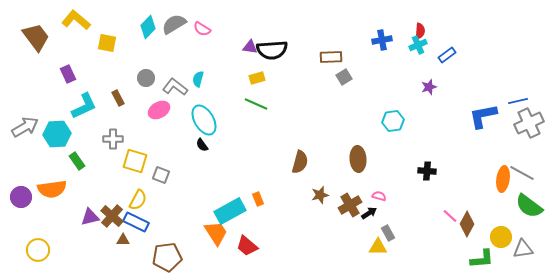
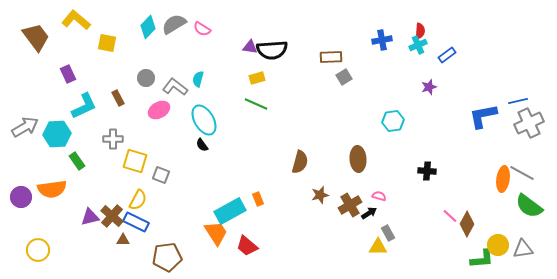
yellow circle at (501, 237): moved 3 px left, 8 px down
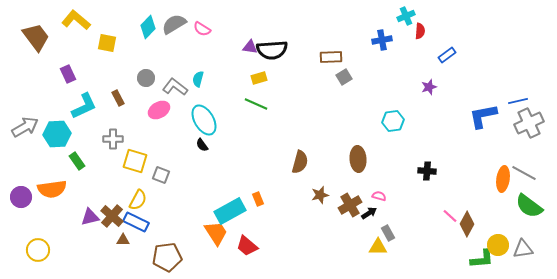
cyan cross at (418, 45): moved 12 px left, 29 px up
yellow rectangle at (257, 78): moved 2 px right
gray line at (522, 173): moved 2 px right
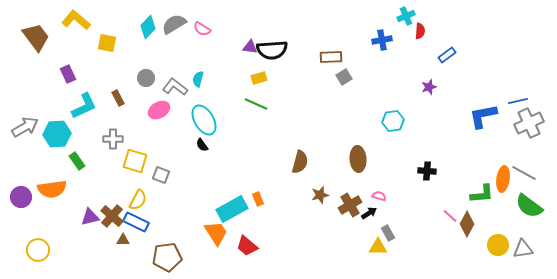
cyan rectangle at (230, 211): moved 2 px right, 2 px up
green L-shape at (482, 259): moved 65 px up
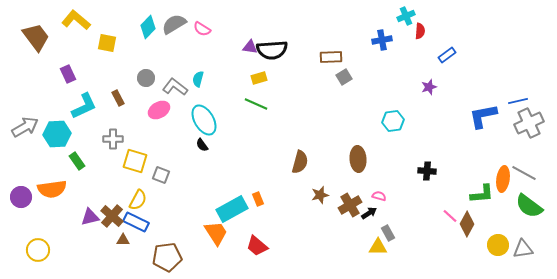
red trapezoid at (247, 246): moved 10 px right
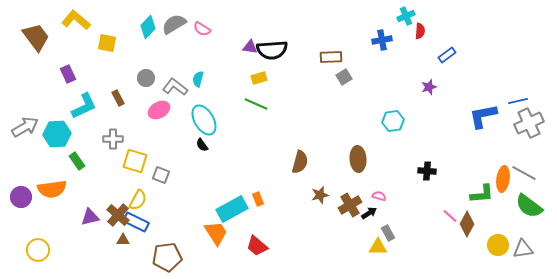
brown cross at (112, 216): moved 6 px right, 1 px up
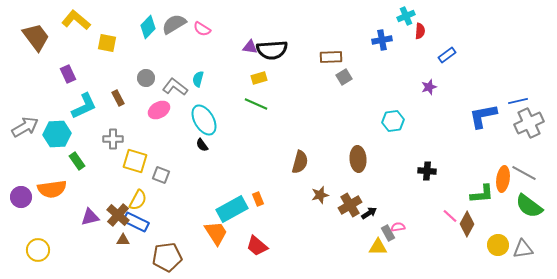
pink semicircle at (379, 196): moved 19 px right, 31 px down; rotated 24 degrees counterclockwise
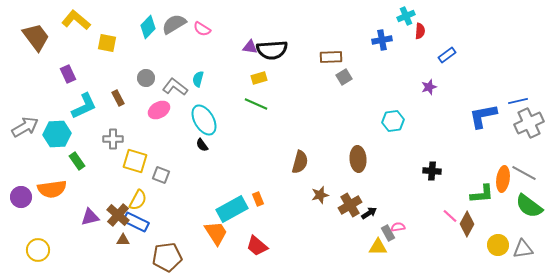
black cross at (427, 171): moved 5 px right
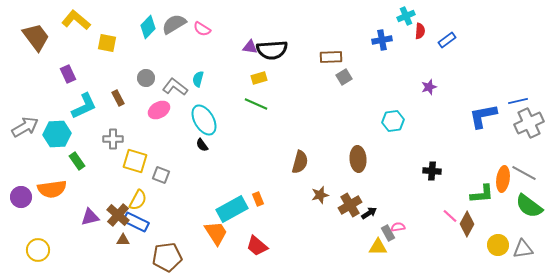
blue rectangle at (447, 55): moved 15 px up
